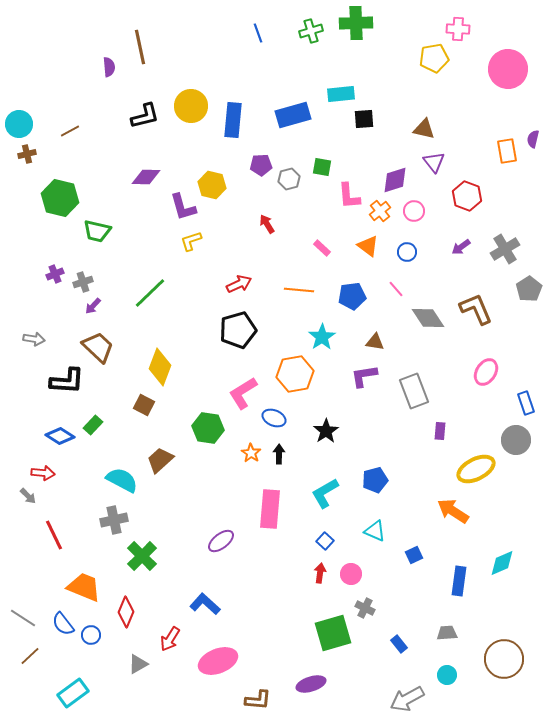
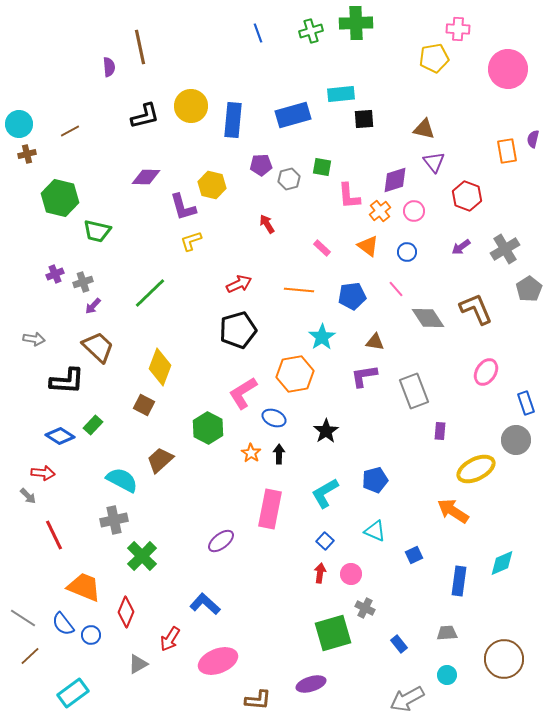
green hexagon at (208, 428): rotated 20 degrees clockwise
pink rectangle at (270, 509): rotated 6 degrees clockwise
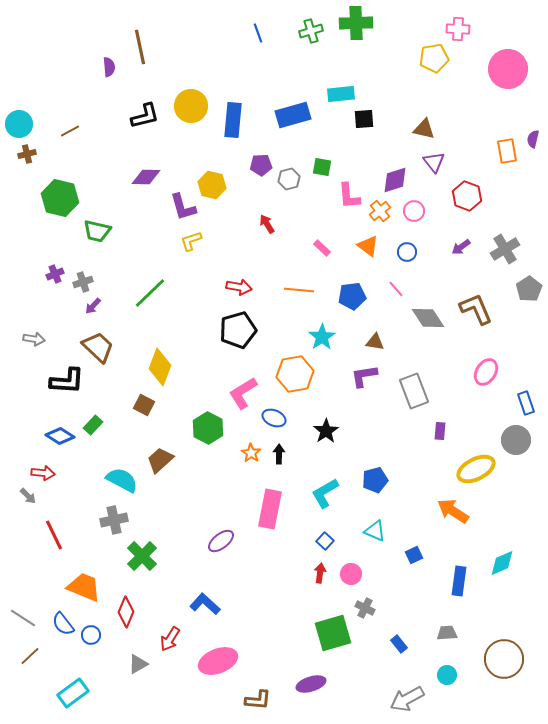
red arrow at (239, 284): moved 3 px down; rotated 35 degrees clockwise
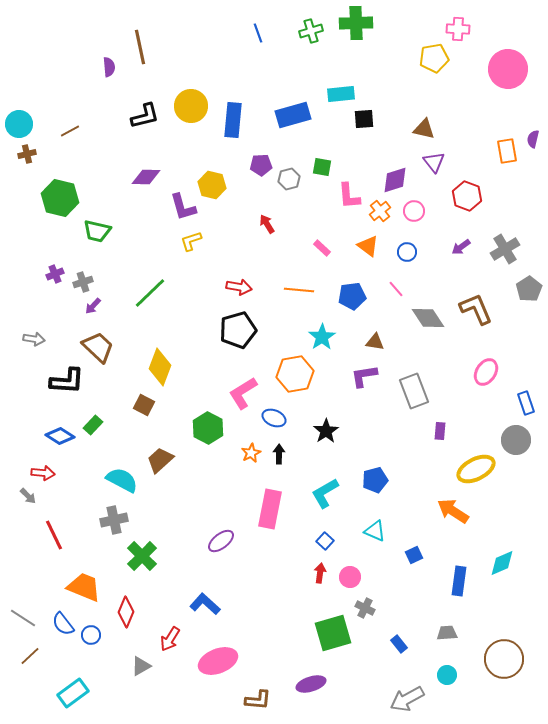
orange star at (251, 453): rotated 12 degrees clockwise
pink circle at (351, 574): moved 1 px left, 3 px down
gray triangle at (138, 664): moved 3 px right, 2 px down
